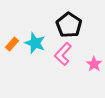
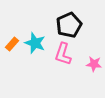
black pentagon: rotated 15 degrees clockwise
pink L-shape: rotated 25 degrees counterclockwise
pink star: rotated 28 degrees counterclockwise
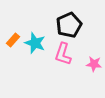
orange rectangle: moved 1 px right, 4 px up
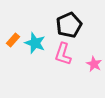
pink star: rotated 21 degrees clockwise
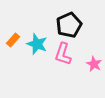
cyan star: moved 2 px right, 1 px down
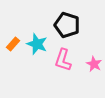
black pentagon: moved 2 px left; rotated 30 degrees counterclockwise
orange rectangle: moved 4 px down
pink L-shape: moved 6 px down
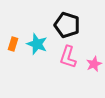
orange rectangle: rotated 24 degrees counterclockwise
pink L-shape: moved 5 px right, 3 px up
pink star: rotated 21 degrees clockwise
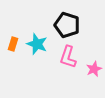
pink star: moved 5 px down
